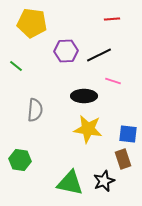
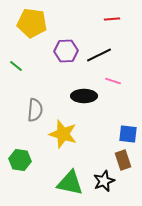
yellow star: moved 25 px left, 5 px down; rotated 8 degrees clockwise
brown rectangle: moved 1 px down
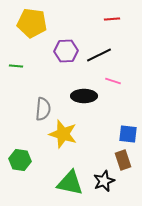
green line: rotated 32 degrees counterclockwise
gray semicircle: moved 8 px right, 1 px up
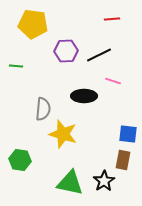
yellow pentagon: moved 1 px right, 1 px down
brown rectangle: rotated 30 degrees clockwise
black star: rotated 10 degrees counterclockwise
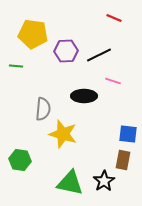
red line: moved 2 px right, 1 px up; rotated 28 degrees clockwise
yellow pentagon: moved 10 px down
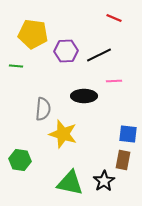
pink line: moved 1 px right; rotated 21 degrees counterclockwise
